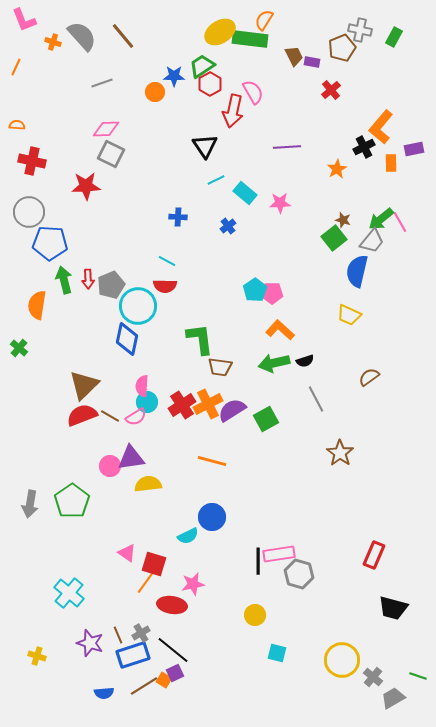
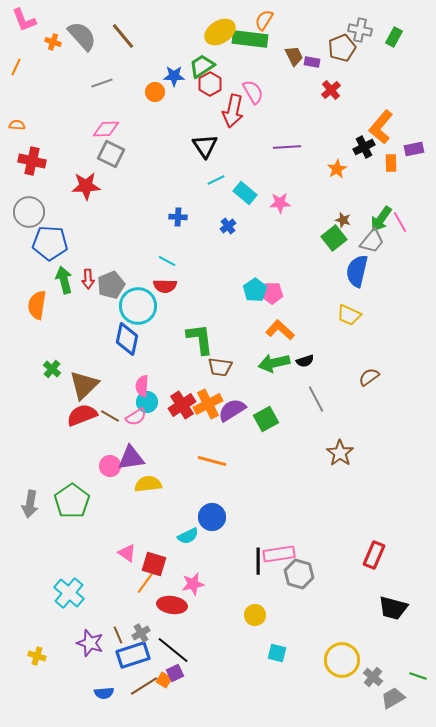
green arrow at (381, 219): rotated 16 degrees counterclockwise
green cross at (19, 348): moved 33 px right, 21 px down
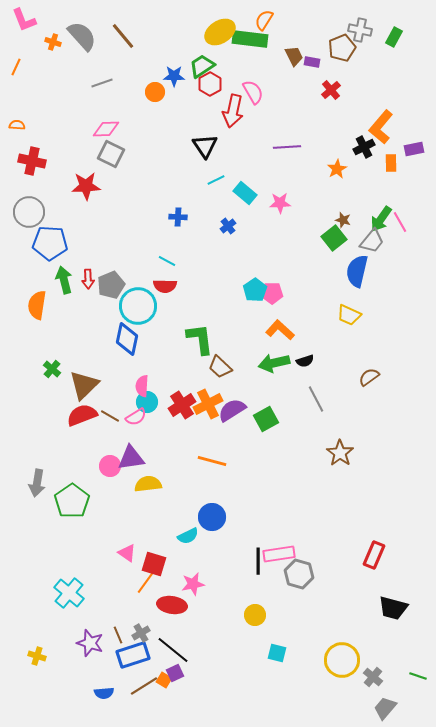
brown trapezoid at (220, 367): rotated 35 degrees clockwise
gray arrow at (30, 504): moved 7 px right, 21 px up
gray trapezoid at (393, 698): moved 8 px left, 10 px down; rotated 20 degrees counterclockwise
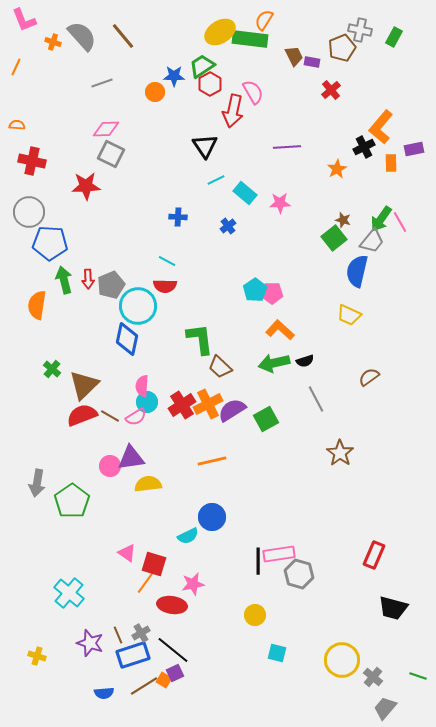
orange line at (212, 461): rotated 28 degrees counterclockwise
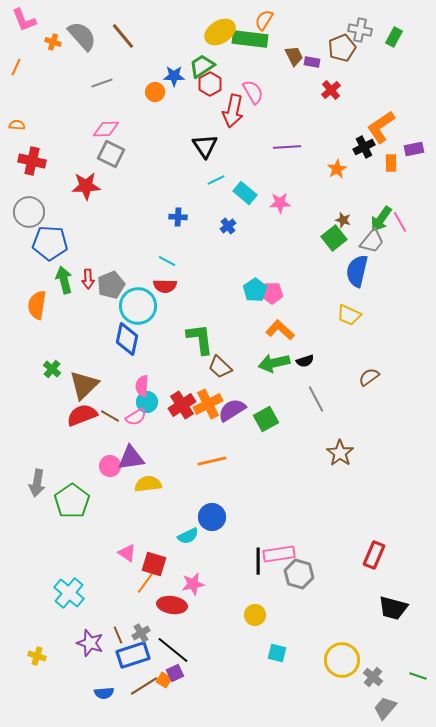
orange L-shape at (381, 127): rotated 16 degrees clockwise
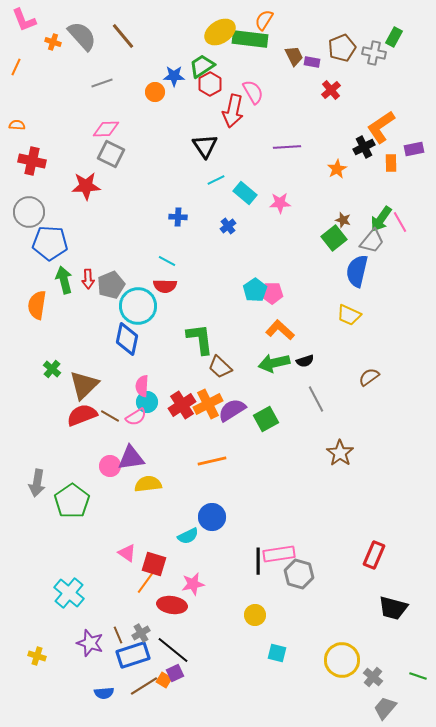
gray cross at (360, 30): moved 14 px right, 23 px down
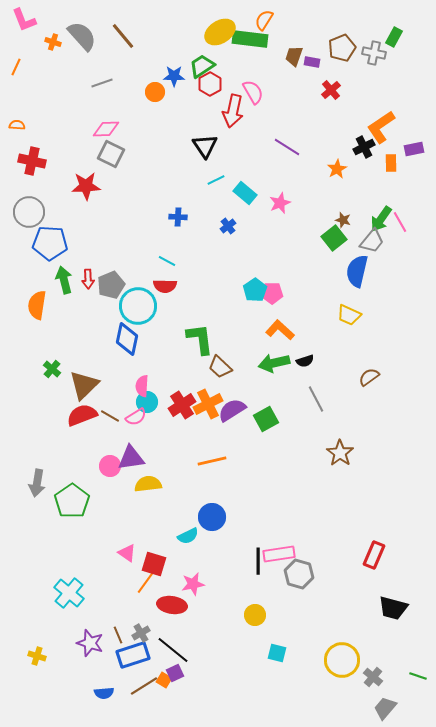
brown trapezoid at (294, 56): rotated 135 degrees counterclockwise
purple line at (287, 147): rotated 36 degrees clockwise
pink star at (280, 203): rotated 20 degrees counterclockwise
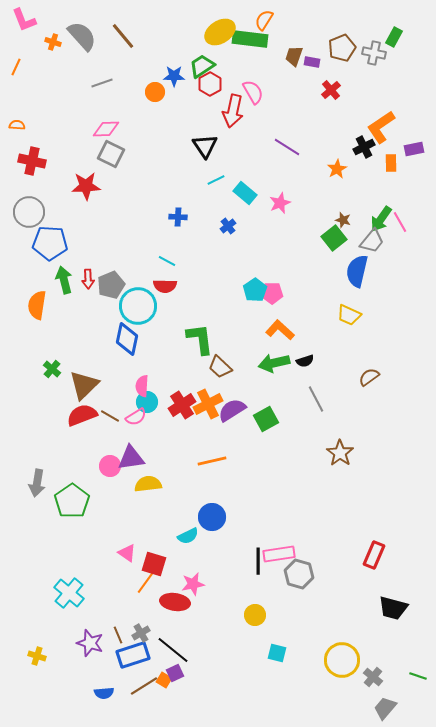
red ellipse at (172, 605): moved 3 px right, 3 px up
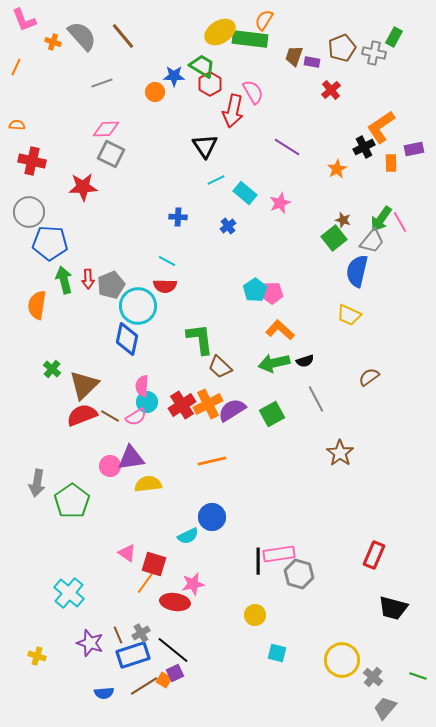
green trapezoid at (202, 66): rotated 64 degrees clockwise
red star at (86, 186): moved 3 px left, 1 px down
green square at (266, 419): moved 6 px right, 5 px up
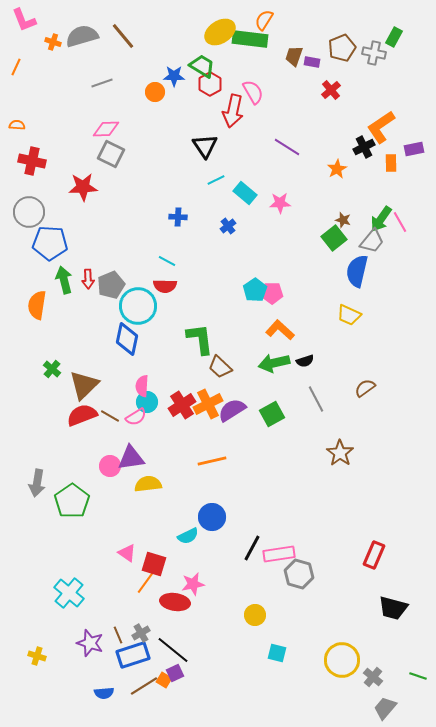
gray semicircle at (82, 36): rotated 64 degrees counterclockwise
pink star at (280, 203): rotated 20 degrees clockwise
brown semicircle at (369, 377): moved 4 px left, 11 px down
black line at (258, 561): moved 6 px left, 13 px up; rotated 28 degrees clockwise
